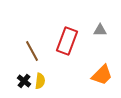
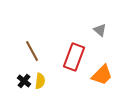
gray triangle: rotated 40 degrees clockwise
red rectangle: moved 7 px right, 16 px down
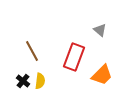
black cross: moved 1 px left
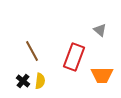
orange trapezoid: rotated 45 degrees clockwise
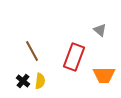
orange trapezoid: moved 2 px right
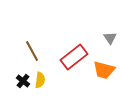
gray triangle: moved 10 px right, 8 px down; rotated 16 degrees clockwise
red rectangle: rotated 32 degrees clockwise
orange trapezoid: moved 5 px up; rotated 15 degrees clockwise
yellow semicircle: moved 1 px up
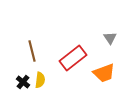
brown line: rotated 15 degrees clockwise
red rectangle: moved 1 px left, 1 px down
orange trapezoid: moved 3 px down; rotated 35 degrees counterclockwise
black cross: moved 1 px down
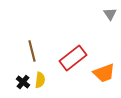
gray triangle: moved 24 px up
